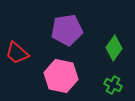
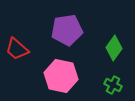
red trapezoid: moved 4 px up
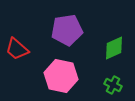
green diamond: rotated 30 degrees clockwise
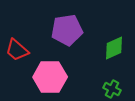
red trapezoid: moved 1 px down
pink hexagon: moved 11 px left, 1 px down; rotated 12 degrees counterclockwise
green cross: moved 1 px left, 4 px down
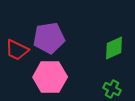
purple pentagon: moved 18 px left, 8 px down
red trapezoid: rotated 15 degrees counterclockwise
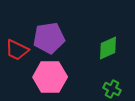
green diamond: moved 6 px left
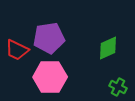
green cross: moved 6 px right, 2 px up
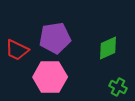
purple pentagon: moved 6 px right
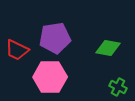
green diamond: rotated 35 degrees clockwise
